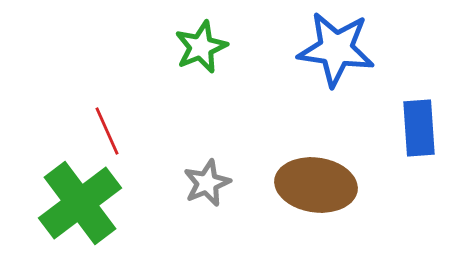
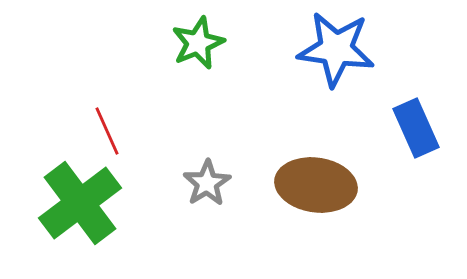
green star: moved 3 px left, 4 px up
blue rectangle: moved 3 px left; rotated 20 degrees counterclockwise
gray star: rotated 9 degrees counterclockwise
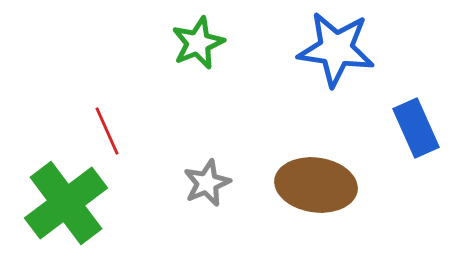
gray star: rotated 9 degrees clockwise
green cross: moved 14 px left
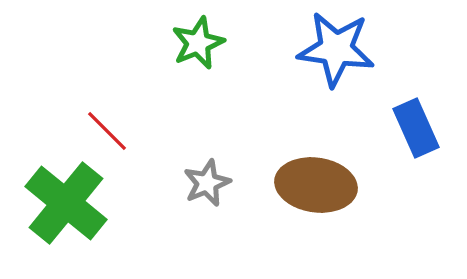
red line: rotated 21 degrees counterclockwise
green cross: rotated 14 degrees counterclockwise
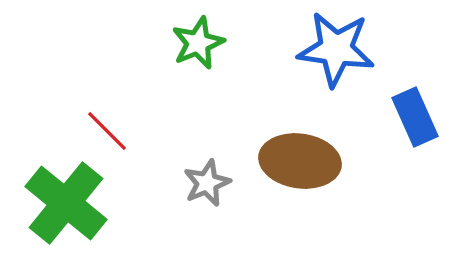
blue rectangle: moved 1 px left, 11 px up
brown ellipse: moved 16 px left, 24 px up
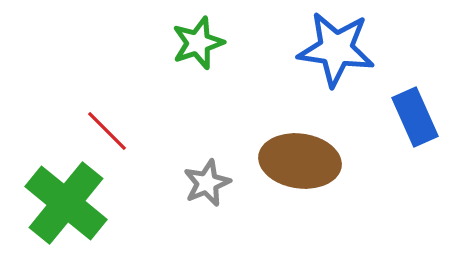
green star: rotated 4 degrees clockwise
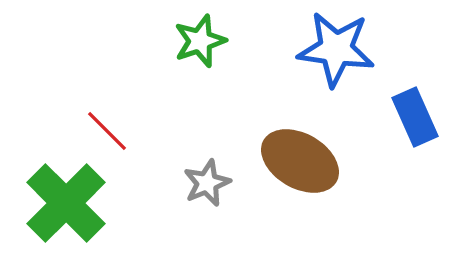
green star: moved 2 px right, 2 px up
brown ellipse: rotated 22 degrees clockwise
green cross: rotated 6 degrees clockwise
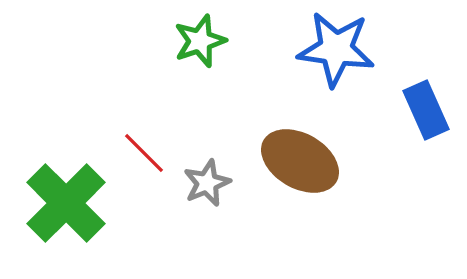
blue rectangle: moved 11 px right, 7 px up
red line: moved 37 px right, 22 px down
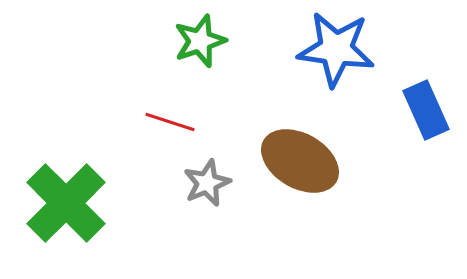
red line: moved 26 px right, 31 px up; rotated 27 degrees counterclockwise
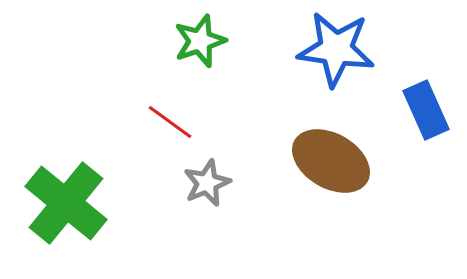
red line: rotated 18 degrees clockwise
brown ellipse: moved 31 px right
green cross: rotated 6 degrees counterclockwise
